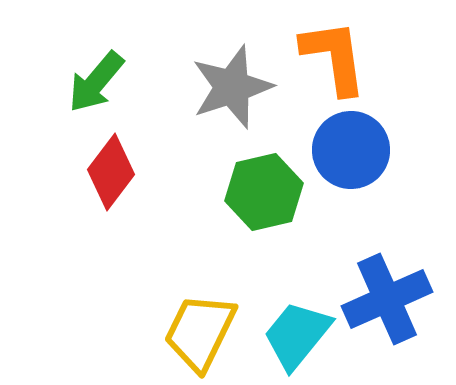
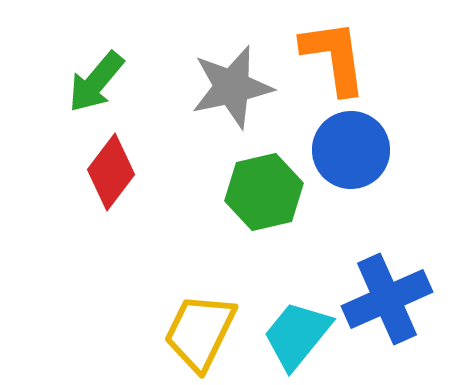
gray star: rotated 6 degrees clockwise
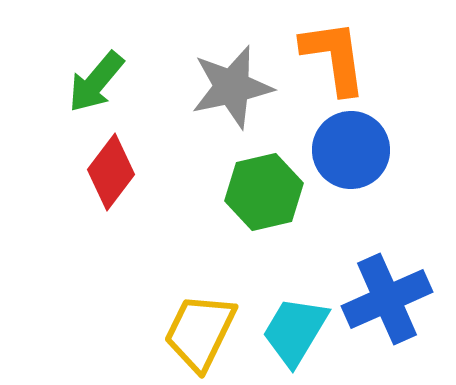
cyan trapezoid: moved 2 px left, 4 px up; rotated 8 degrees counterclockwise
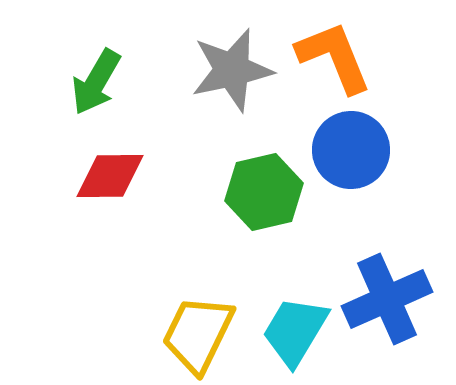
orange L-shape: rotated 14 degrees counterclockwise
green arrow: rotated 10 degrees counterclockwise
gray star: moved 17 px up
red diamond: moved 1 px left, 4 px down; rotated 52 degrees clockwise
yellow trapezoid: moved 2 px left, 2 px down
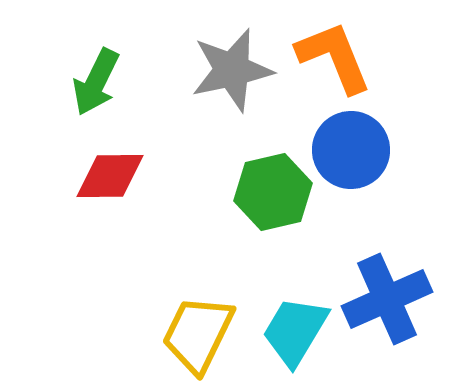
green arrow: rotated 4 degrees counterclockwise
green hexagon: moved 9 px right
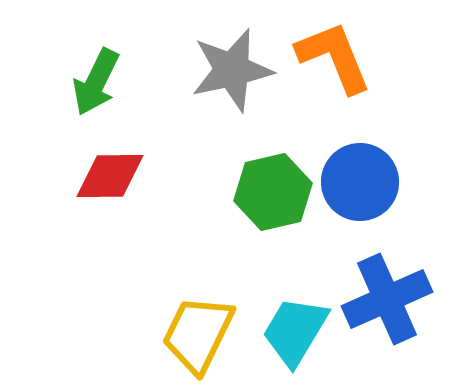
blue circle: moved 9 px right, 32 px down
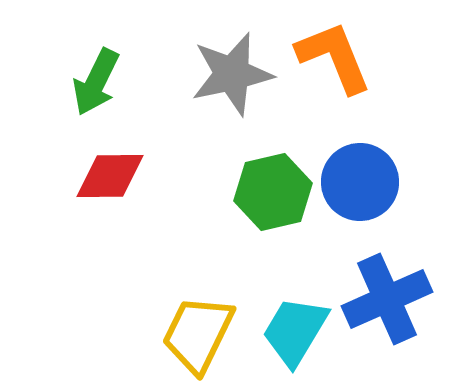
gray star: moved 4 px down
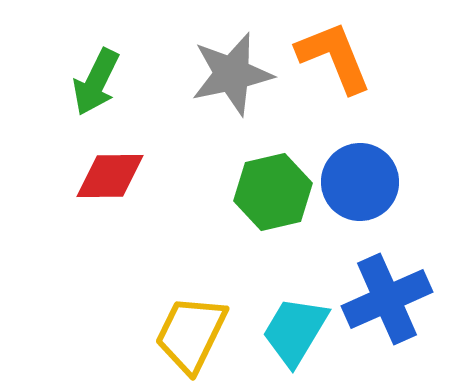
yellow trapezoid: moved 7 px left
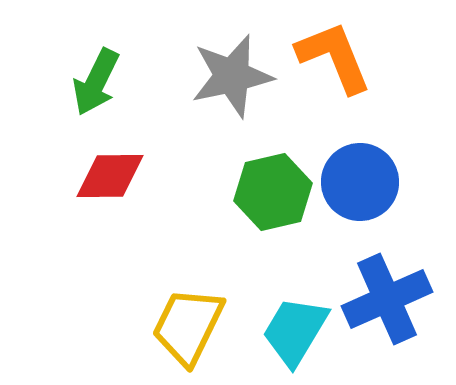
gray star: moved 2 px down
yellow trapezoid: moved 3 px left, 8 px up
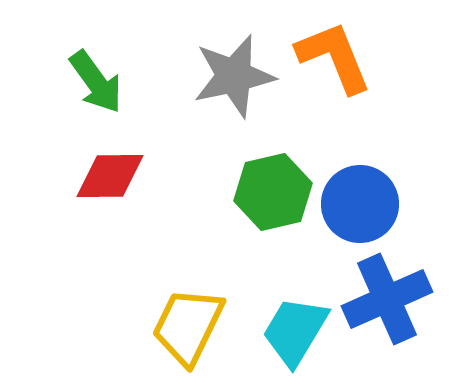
gray star: moved 2 px right
green arrow: rotated 62 degrees counterclockwise
blue circle: moved 22 px down
